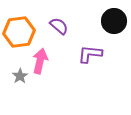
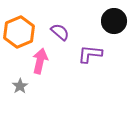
purple semicircle: moved 1 px right, 6 px down
orange hexagon: rotated 16 degrees counterclockwise
gray star: moved 10 px down
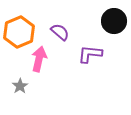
pink arrow: moved 1 px left, 2 px up
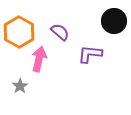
orange hexagon: rotated 8 degrees counterclockwise
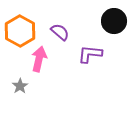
orange hexagon: moved 1 px right, 1 px up
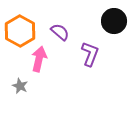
purple L-shape: rotated 105 degrees clockwise
gray star: rotated 14 degrees counterclockwise
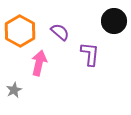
purple L-shape: rotated 15 degrees counterclockwise
pink arrow: moved 4 px down
gray star: moved 6 px left, 4 px down; rotated 21 degrees clockwise
